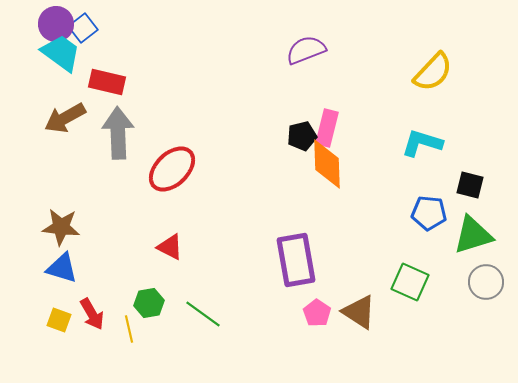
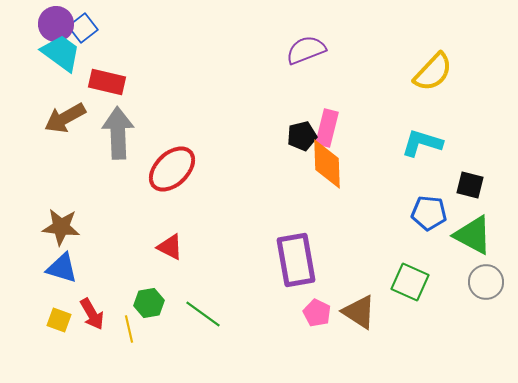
green triangle: rotated 45 degrees clockwise
pink pentagon: rotated 8 degrees counterclockwise
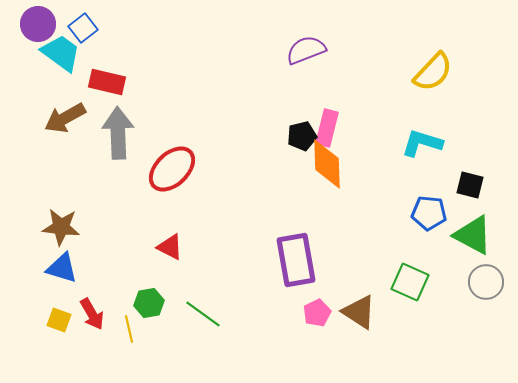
purple circle: moved 18 px left
pink pentagon: rotated 20 degrees clockwise
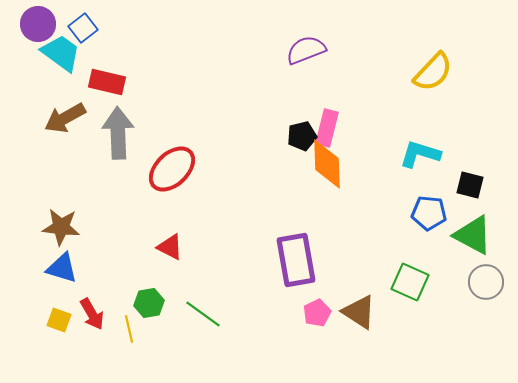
cyan L-shape: moved 2 px left, 11 px down
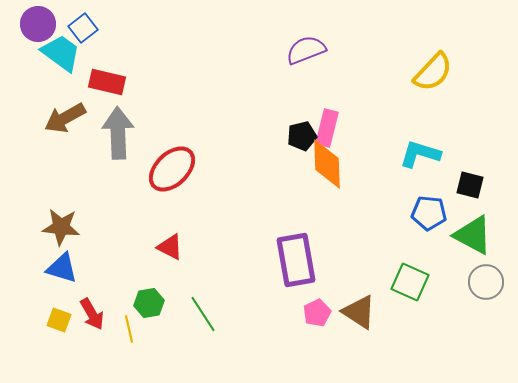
green line: rotated 21 degrees clockwise
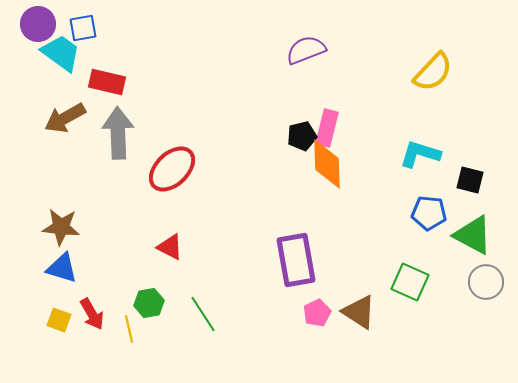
blue square: rotated 28 degrees clockwise
black square: moved 5 px up
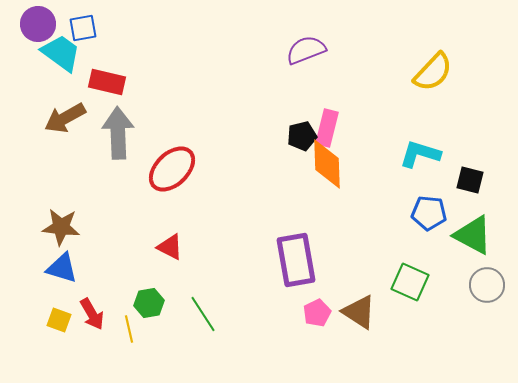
gray circle: moved 1 px right, 3 px down
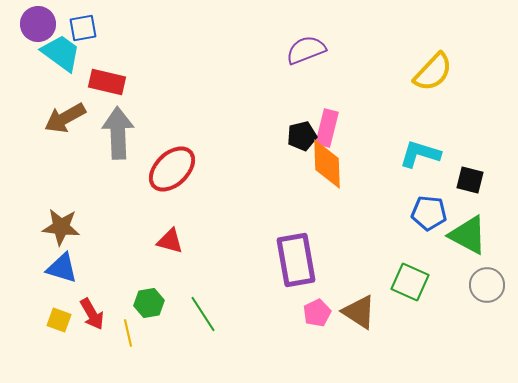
green triangle: moved 5 px left
red triangle: moved 6 px up; rotated 12 degrees counterclockwise
yellow line: moved 1 px left, 4 px down
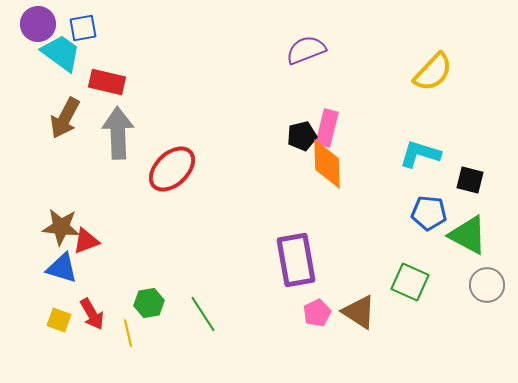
brown arrow: rotated 33 degrees counterclockwise
red triangle: moved 84 px left; rotated 36 degrees counterclockwise
